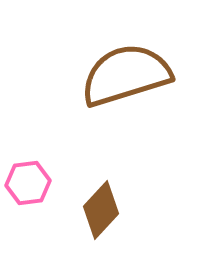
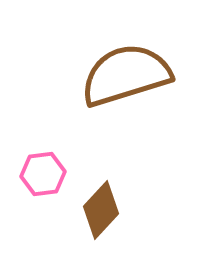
pink hexagon: moved 15 px right, 9 px up
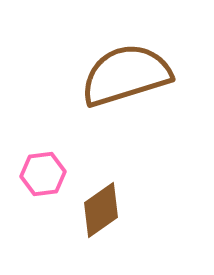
brown diamond: rotated 12 degrees clockwise
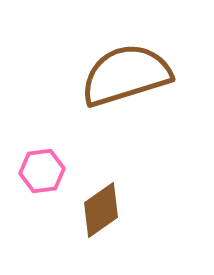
pink hexagon: moved 1 px left, 3 px up
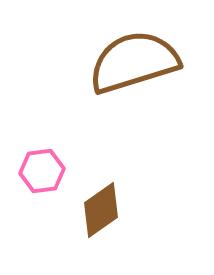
brown semicircle: moved 8 px right, 13 px up
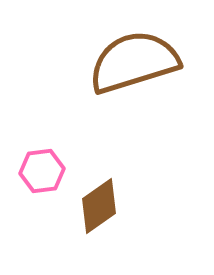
brown diamond: moved 2 px left, 4 px up
